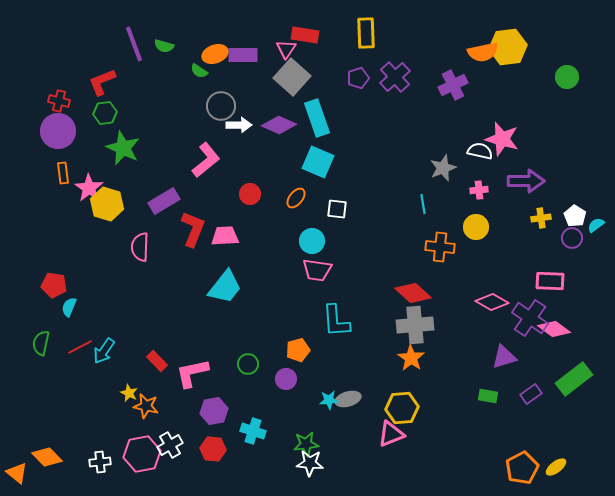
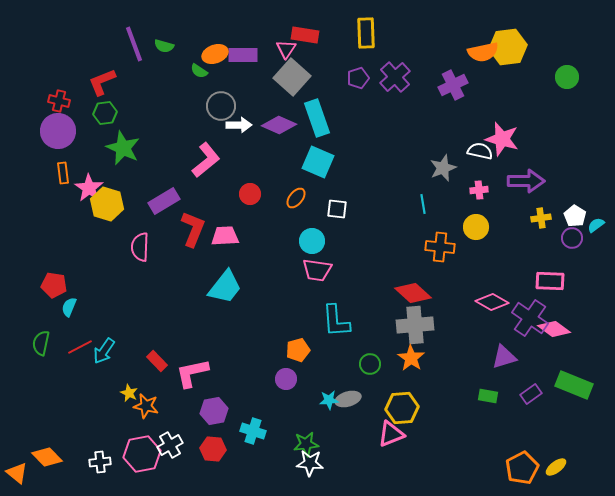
green circle at (248, 364): moved 122 px right
green rectangle at (574, 379): moved 6 px down; rotated 60 degrees clockwise
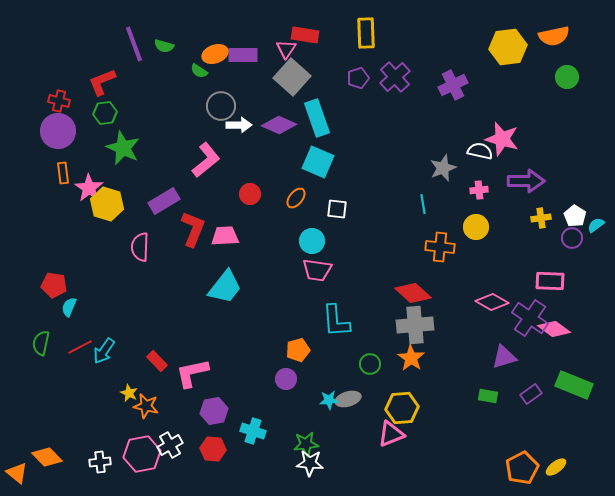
orange semicircle at (483, 52): moved 71 px right, 16 px up
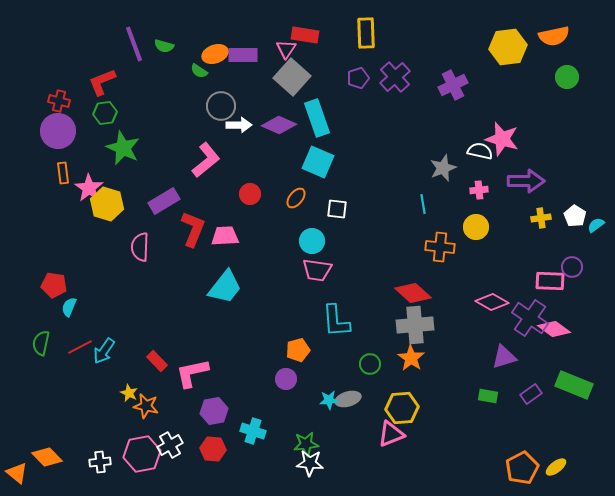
purple circle at (572, 238): moved 29 px down
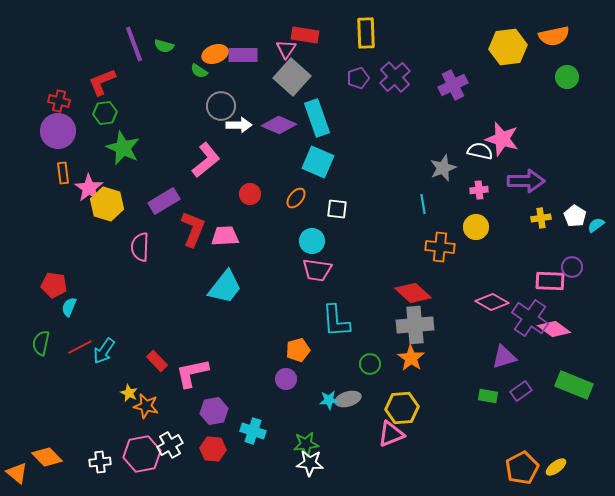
purple rectangle at (531, 394): moved 10 px left, 3 px up
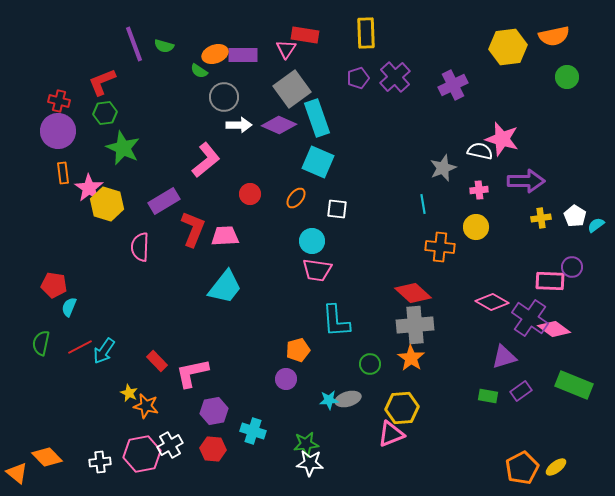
gray square at (292, 77): moved 12 px down; rotated 12 degrees clockwise
gray circle at (221, 106): moved 3 px right, 9 px up
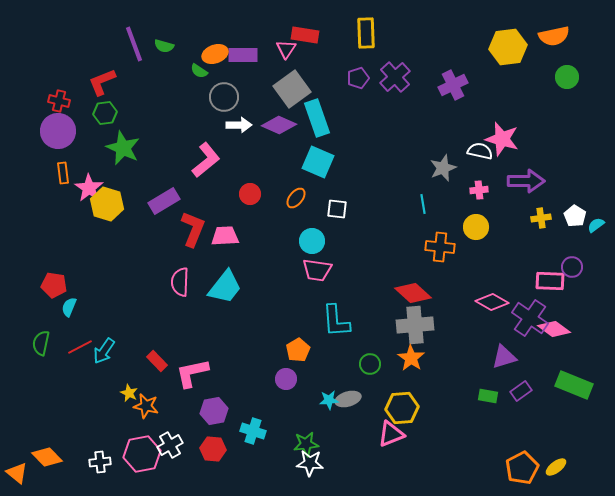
pink semicircle at (140, 247): moved 40 px right, 35 px down
orange pentagon at (298, 350): rotated 15 degrees counterclockwise
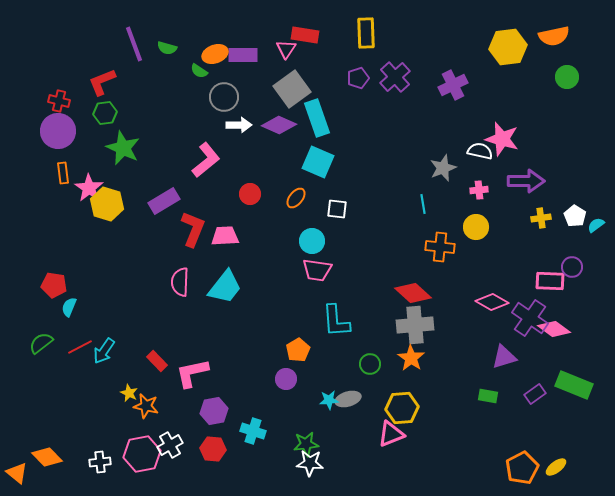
green semicircle at (164, 46): moved 3 px right, 2 px down
green semicircle at (41, 343): rotated 40 degrees clockwise
purple rectangle at (521, 391): moved 14 px right, 3 px down
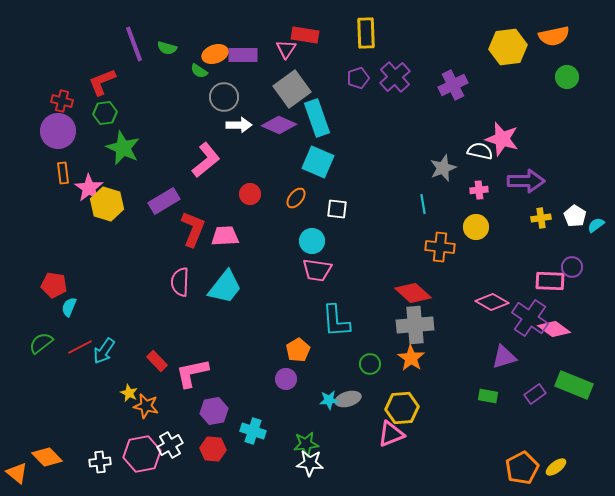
red cross at (59, 101): moved 3 px right
